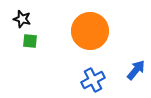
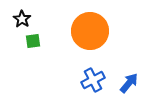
black star: rotated 18 degrees clockwise
green square: moved 3 px right; rotated 14 degrees counterclockwise
blue arrow: moved 7 px left, 13 px down
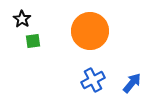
blue arrow: moved 3 px right
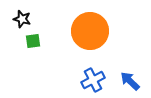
black star: rotated 18 degrees counterclockwise
blue arrow: moved 2 px left, 2 px up; rotated 85 degrees counterclockwise
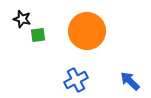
orange circle: moved 3 px left
green square: moved 5 px right, 6 px up
blue cross: moved 17 px left
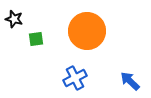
black star: moved 8 px left
green square: moved 2 px left, 4 px down
blue cross: moved 1 px left, 2 px up
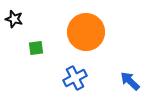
orange circle: moved 1 px left, 1 px down
green square: moved 9 px down
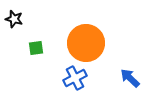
orange circle: moved 11 px down
blue arrow: moved 3 px up
